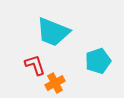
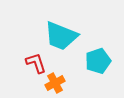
cyan trapezoid: moved 8 px right, 4 px down
red L-shape: moved 1 px right, 2 px up
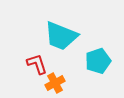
red L-shape: moved 1 px right, 1 px down
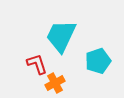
cyan trapezoid: rotated 93 degrees clockwise
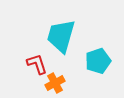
cyan trapezoid: rotated 9 degrees counterclockwise
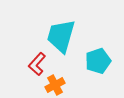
red L-shape: rotated 120 degrees counterclockwise
orange cross: moved 2 px down
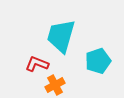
red L-shape: rotated 70 degrees clockwise
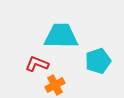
cyan trapezoid: rotated 75 degrees clockwise
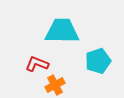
cyan trapezoid: moved 1 px right, 5 px up
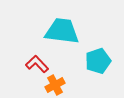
cyan trapezoid: rotated 6 degrees clockwise
red L-shape: rotated 25 degrees clockwise
